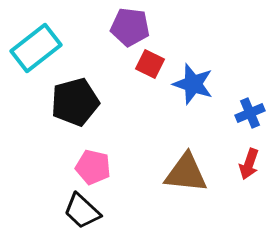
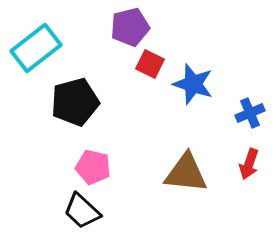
purple pentagon: rotated 21 degrees counterclockwise
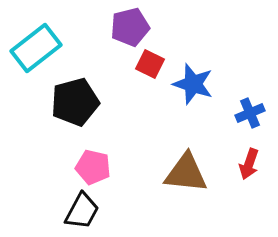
black trapezoid: rotated 105 degrees counterclockwise
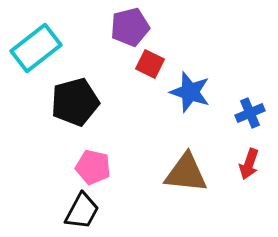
blue star: moved 3 px left, 8 px down
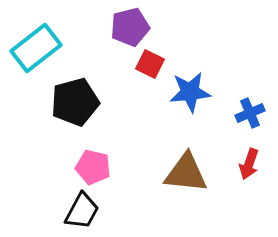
blue star: rotated 24 degrees counterclockwise
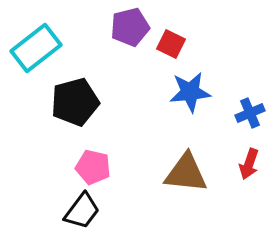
red square: moved 21 px right, 20 px up
black trapezoid: rotated 9 degrees clockwise
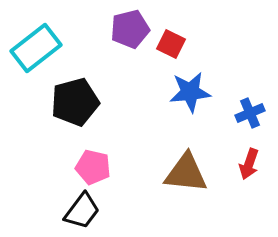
purple pentagon: moved 2 px down
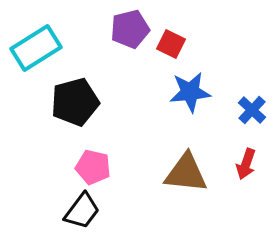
cyan rectangle: rotated 6 degrees clockwise
blue cross: moved 2 px right, 3 px up; rotated 24 degrees counterclockwise
red arrow: moved 3 px left
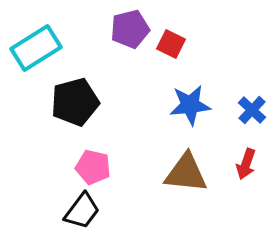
blue star: moved 13 px down
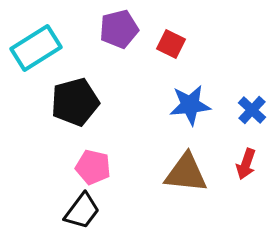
purple pentagon: moved 11 px left
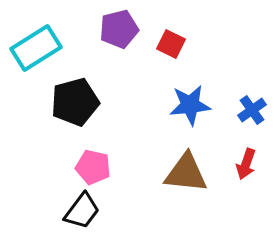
blue cross: rotated 12 degrees clockwise
